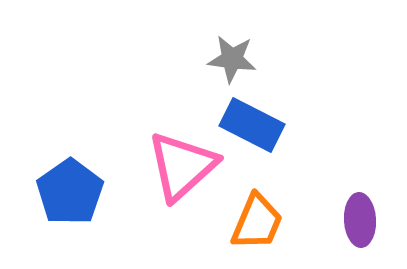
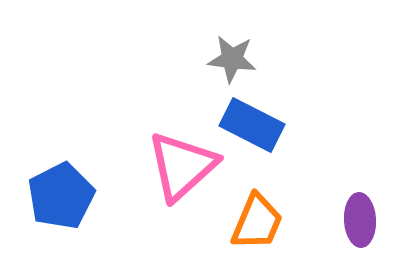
blue pentagon: moved 9 px left, 4 px down; rotated 8 degrees clockwise
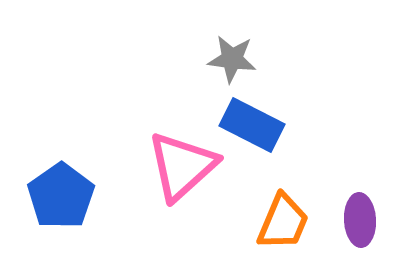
blue pentagon: rotated 8 degrees counterclockwise
orange trapezoid: moved 26 px right
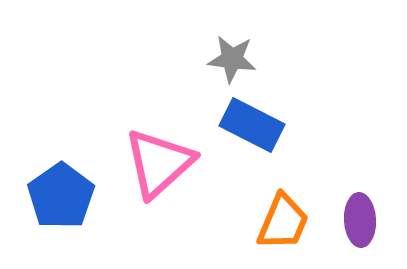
pink triangle: moved 23 px left, 3 px up
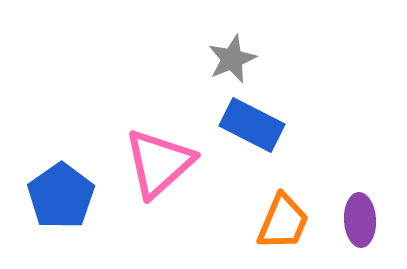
gray star: rotated 30 degrees counterclockwise
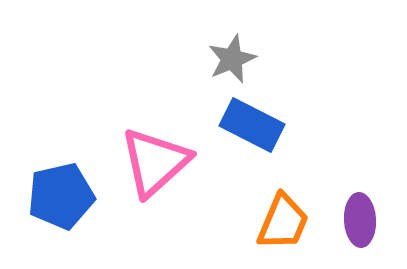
pink triangle: moved 4 px left, 1 px up
blue pentagon: rotated 22 degrees clockwise
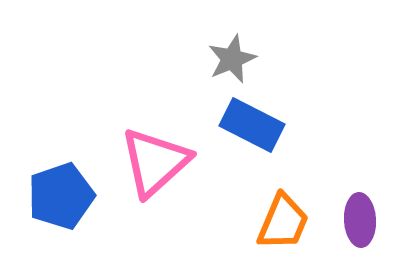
blue pentagon: rotated 6 degrees counterclockwise
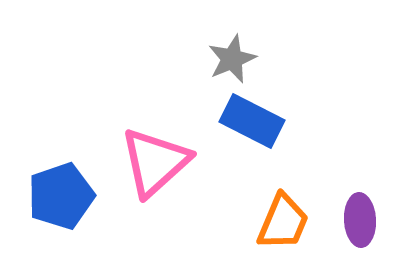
blue rectangle: moved 4 px up
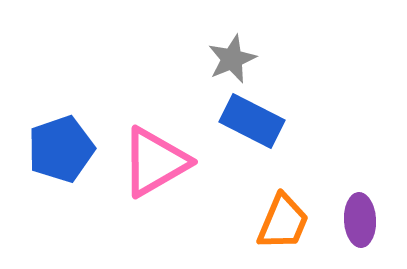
pink triangle: rotated 12 degrees clockwise
blue pentagon: moved 47 px up
